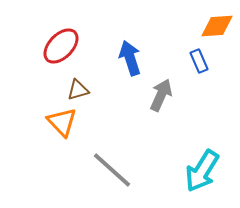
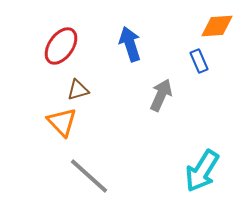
red ellipse: rotated 9 degrees counterclockwise
blue arrow: moved 14 px up
gray line: moved 23 px left, 6 px down
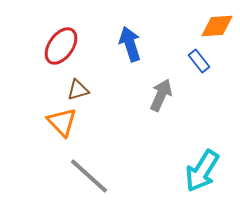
blue rectangle: rotated 15 degrees counterclockwise
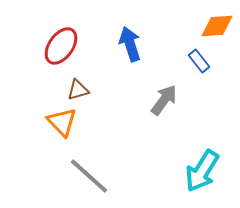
gray arrow: moved 3 px right, 5 px down; rotated 12 degrees clockwise
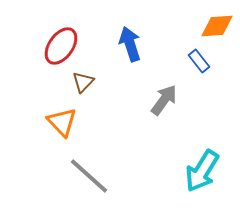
brown triangle: moved 5 px right, 8 px up; rotated 30 degrees counterclockwise
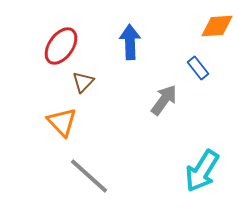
blue arrow: moved 2 px up; rotated 16 degrees clockwise
blue rectangle: moved 1 px left, 7 px down
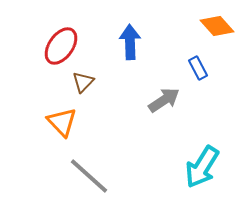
orange diamond: rotated 52 degrees clockwise
blue rectangle: rotated 10 degrees clockwise
gray arrow: rotated 20 degrees clockwise
cyan arrow: moved 4 px up
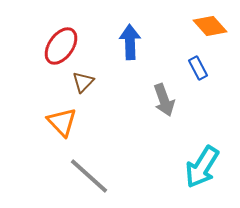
orange diamond: moved 7 px left
gray arrow: rotated 104 degrees clockwise
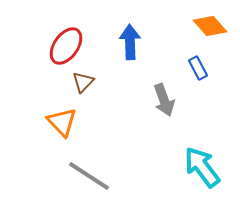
red ellipse: moved 5 px right
cyan arrow: rotated 111 degrees clockwise
gray line: rotated 9 degrees counterclockwise
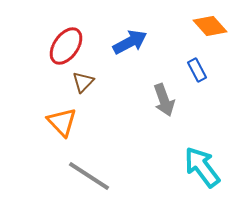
blue arrow: rotated 64 degrees clockwise
blue rectangle: moved 1 px left, 2 px down
